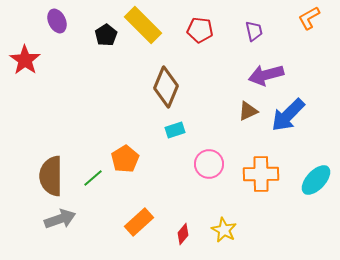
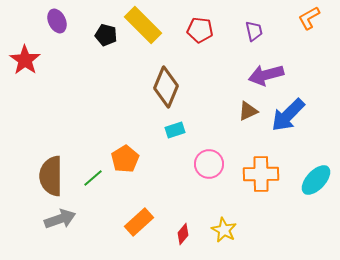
black pentagon: rotated 25 degrees counterclockwise
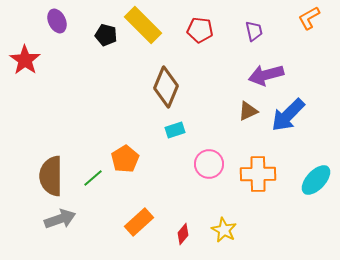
orange cross: moved 3 px left
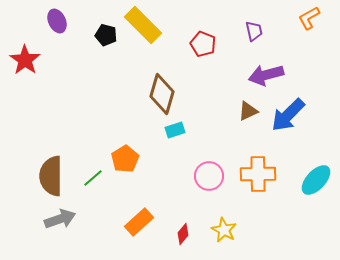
red pentagon: moved 3 px right, 14 px down; rotated 15 degrees clockwise
brown diamond: moved 4 px left, 7 px down; rotated 6 degrees counterclockwise
pink circle: moved 12 px down
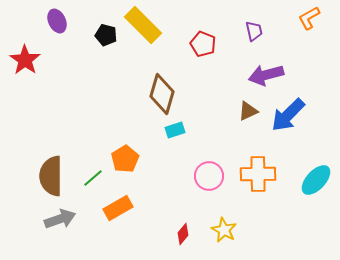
orange rectangle: moved 21 px left, 14 px up; rotated 12 degrees clockwise
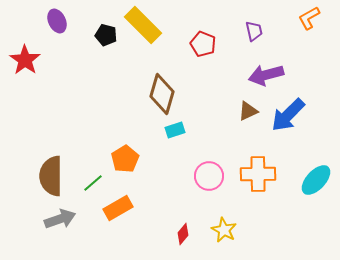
green line: moved 5 px down
